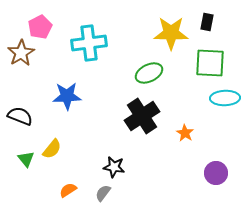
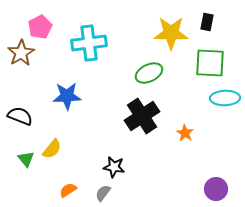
purple circle: moved 16 px down
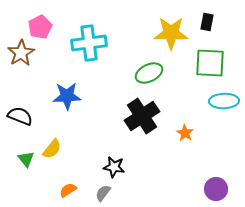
cyan ellipse: moved 1 px left, 3 px down
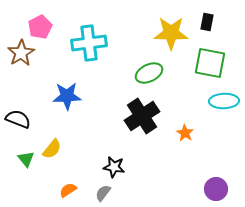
green square: rotated 8 degrees clockwise
black semicircle: moved 2 px left, 3 px down
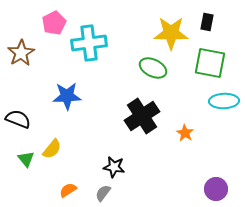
pink pentagon: moved 14 px right, 4 px up
green ellipse: moved 4 px right, 5 px up; rotated 52 degrees clockwise
